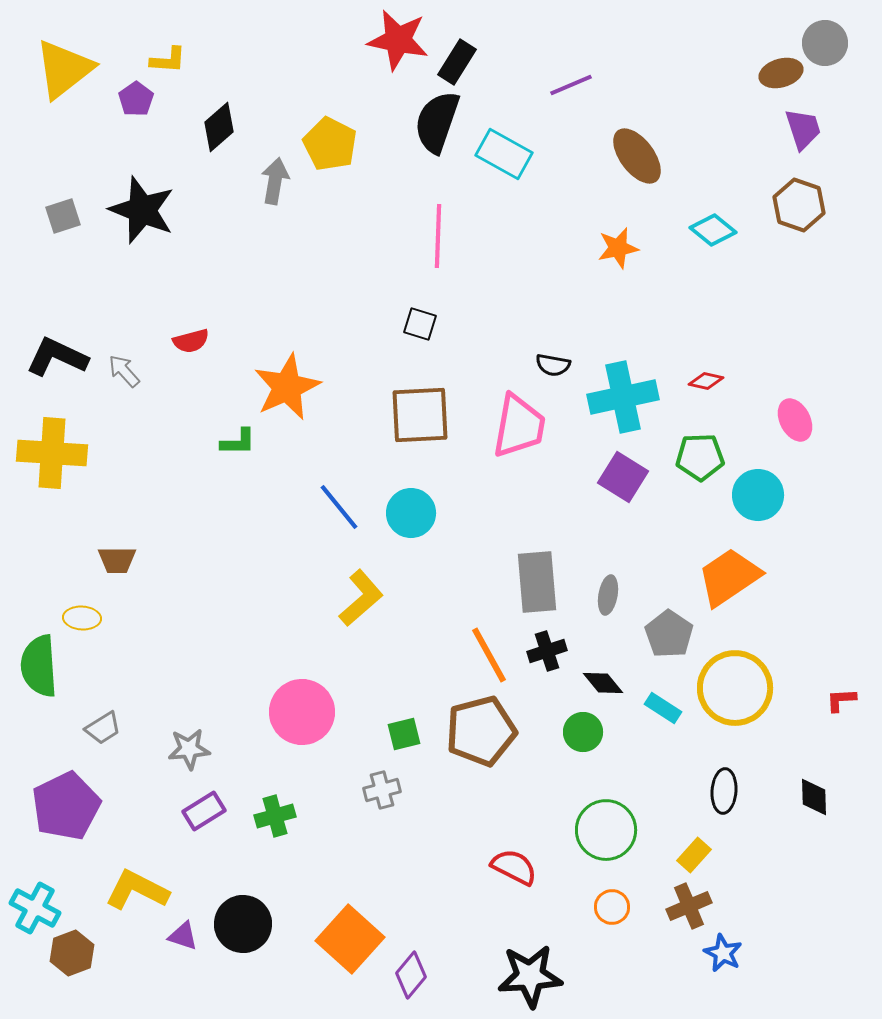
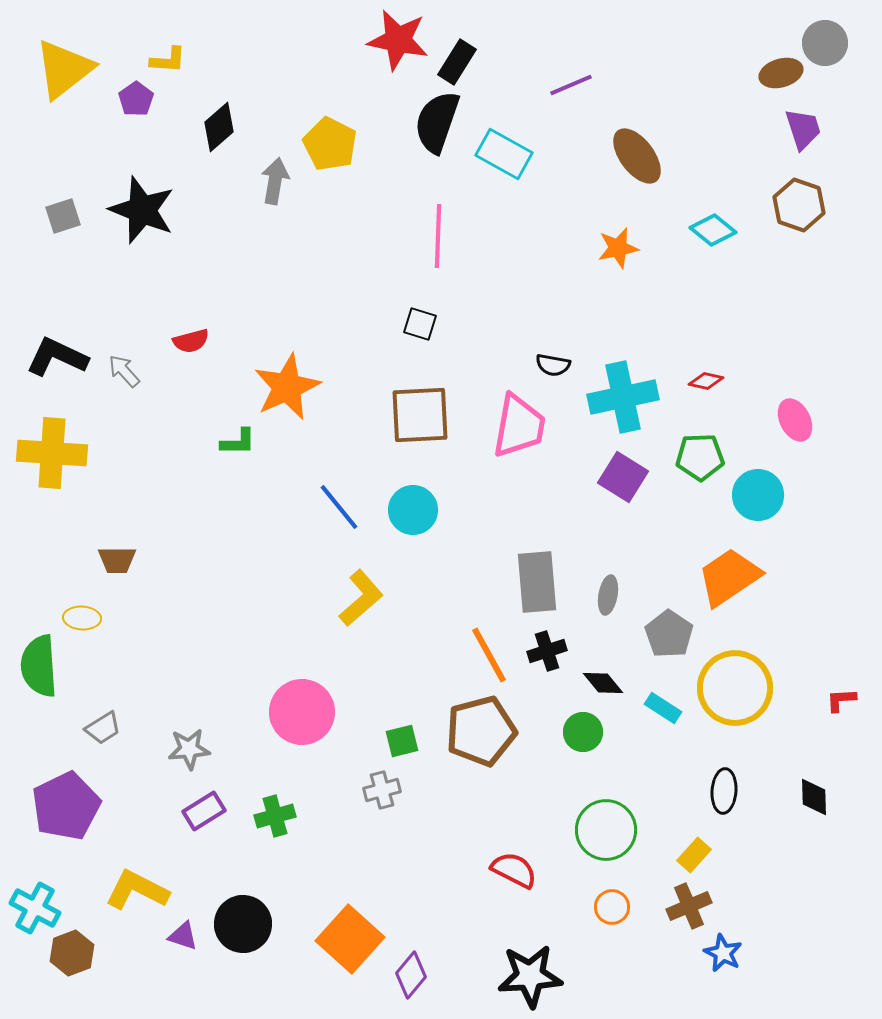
cyan circle at (411, 513): moved 2 px right, 3 px up
green square at (404, 734): moved 2 px left, 7 px down
red semicircle at (514, 867): moved 3 px down
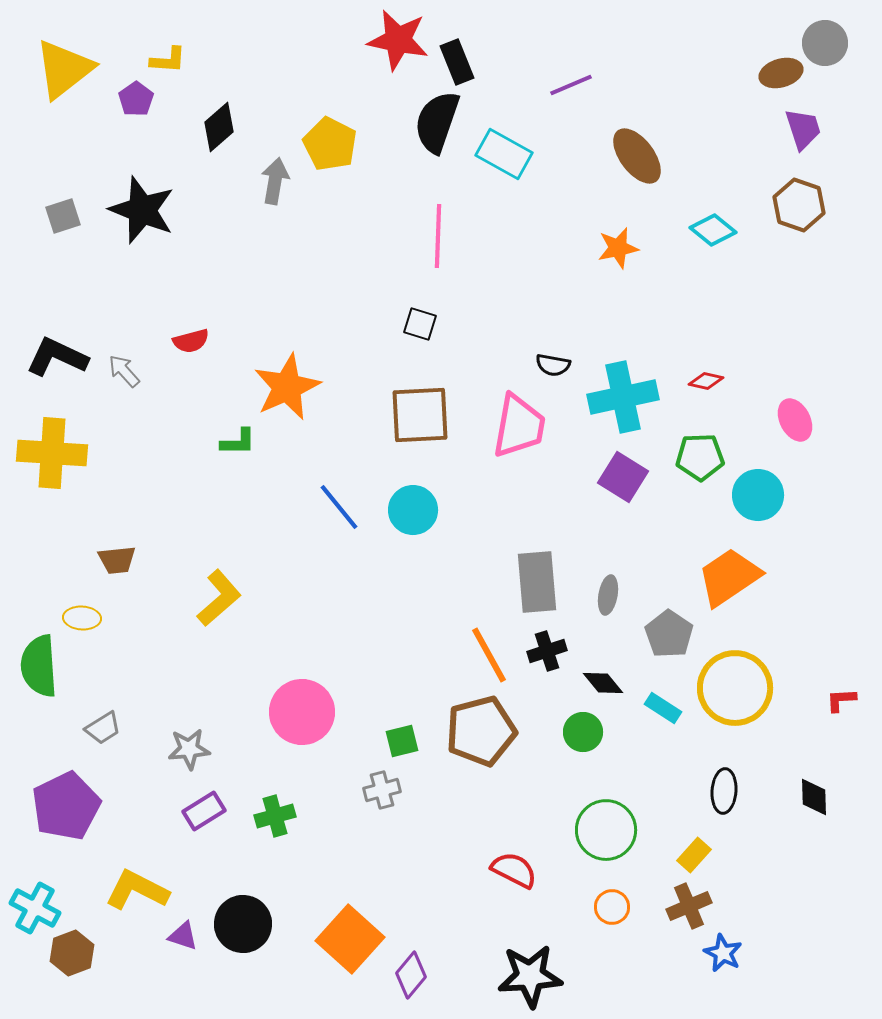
black rectangle at (457, 62): rotated 54 degrees counterclockwise
brown trapezoid at (117, 560): rotated 6 degrees counterclockwise
yellow L-shape at (361, 598): moved 142 px left
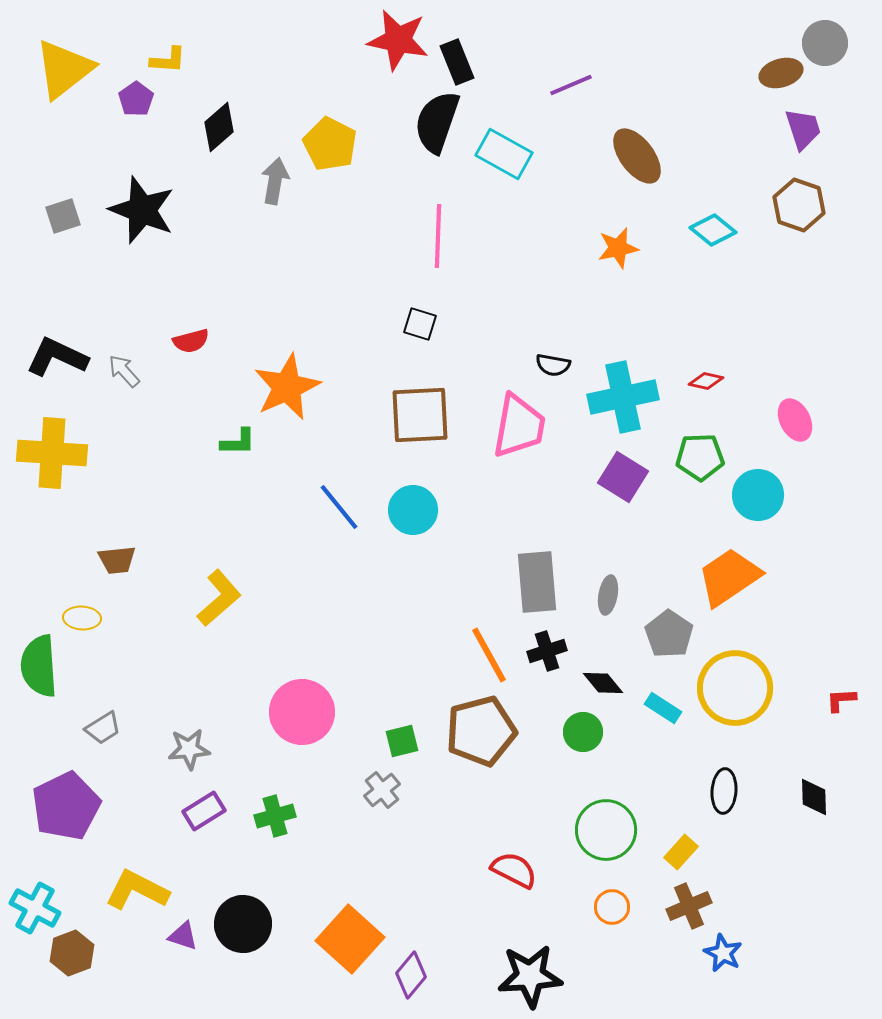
gray cross at (382, 790): rotated 24 degrees counterclockwise
yellow rectangle at (694, 855): moved 13 px left, 3 px up
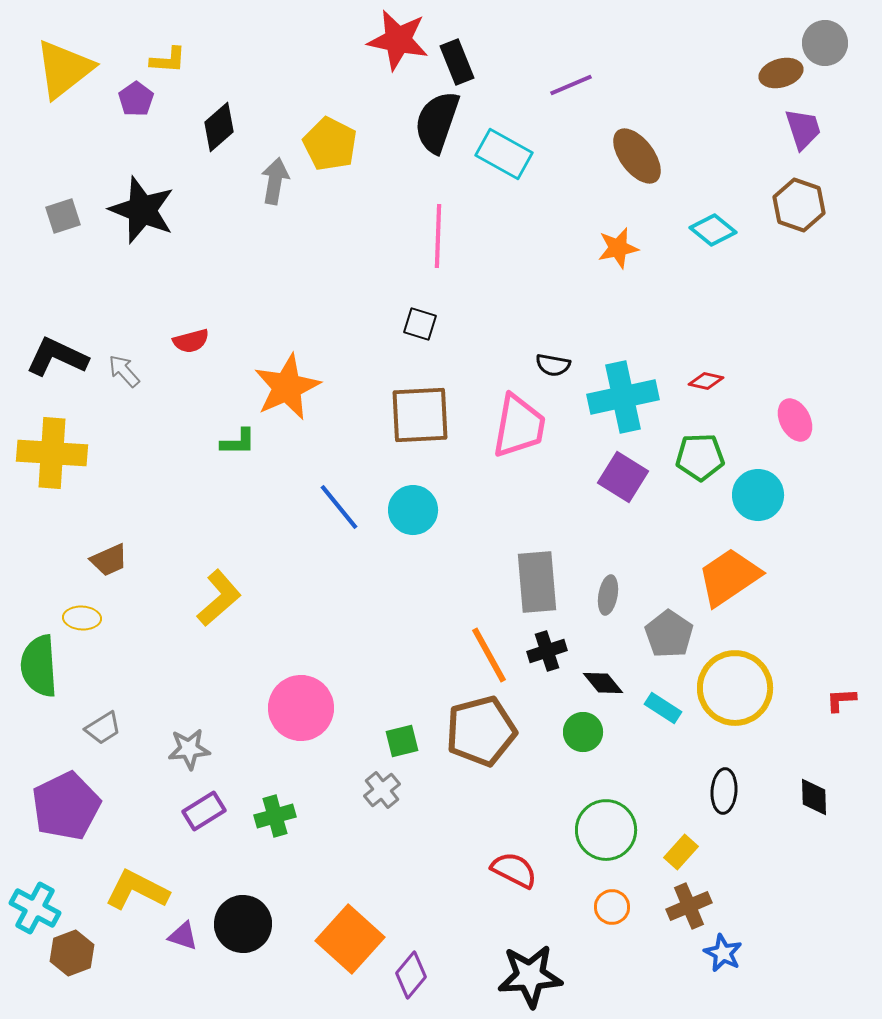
brown trapezoid at (117, 560): moved 8 px left; rotated 18 degrees counterclockwise
pink circle at (302, 712): moved 1 px left, 4 px up
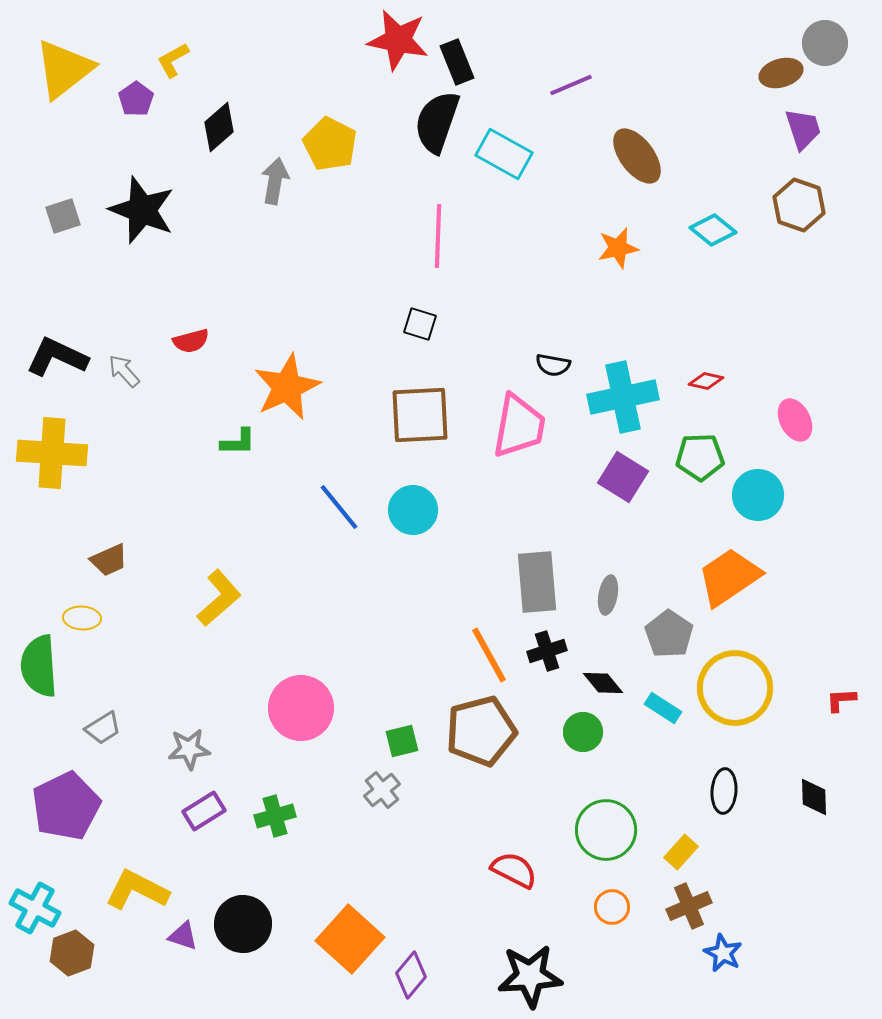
yellow L-shape at (168, 60): moved 5 px right; rotated 147 degrees clockwise
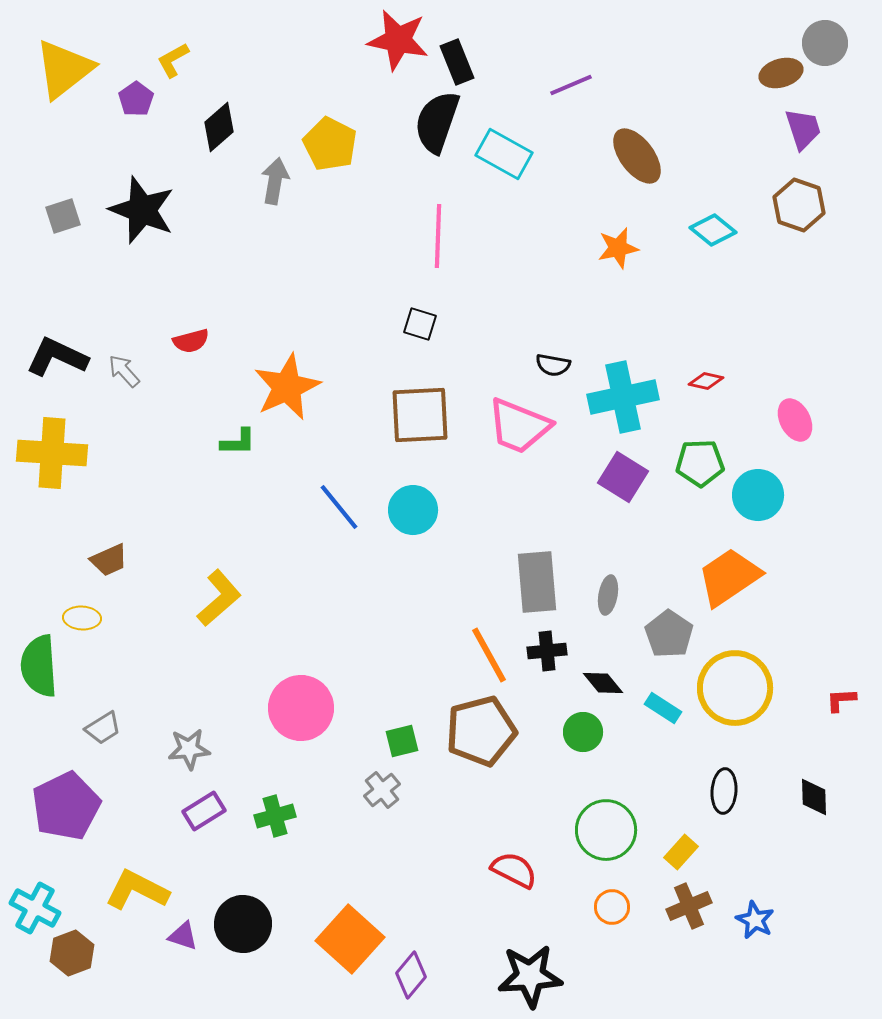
pink trapezoid at (519, 426): rotated 102 degrees clockwise
green pentagon at (700, 457): moved 6 px down
black cross at (547, 651): rotated 12 degrees clockwise
blue star at (723, 953): moved 32 px right, 33 px up
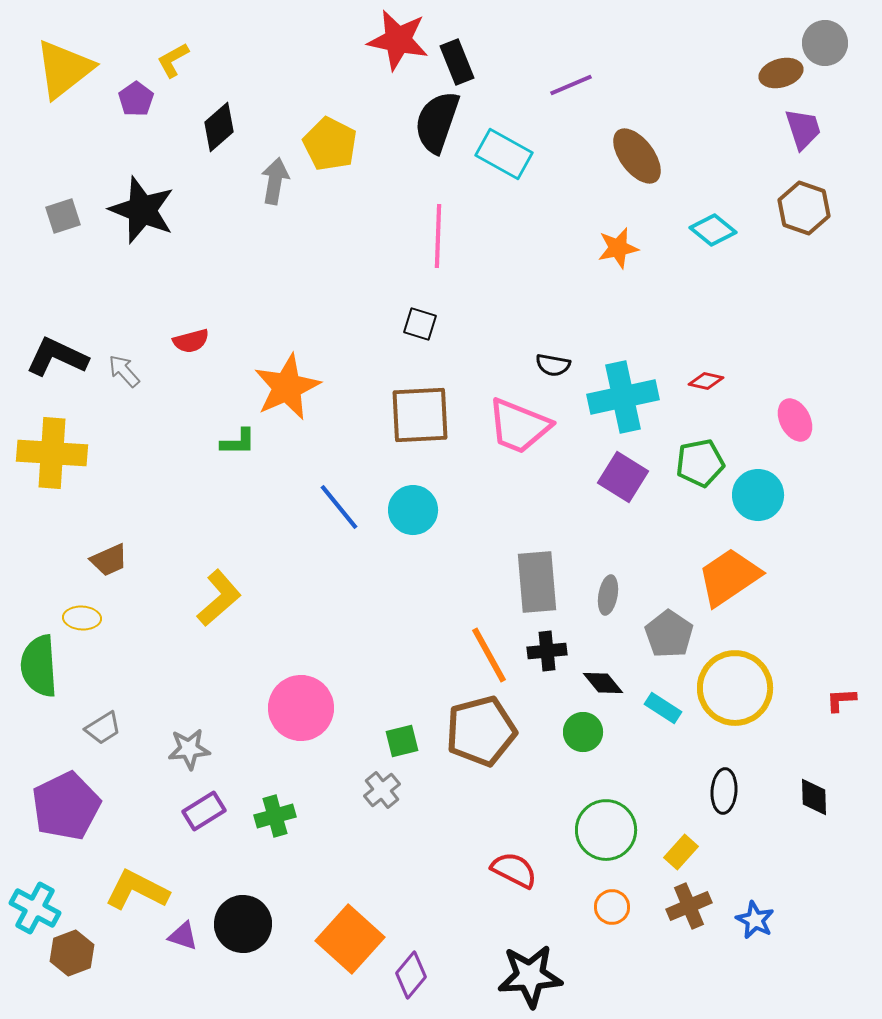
brown hexagon at (799, 205): moved 5 px right, 3 px down
green pentagon at (700, 463): rotated 9 degrees counterclockwise
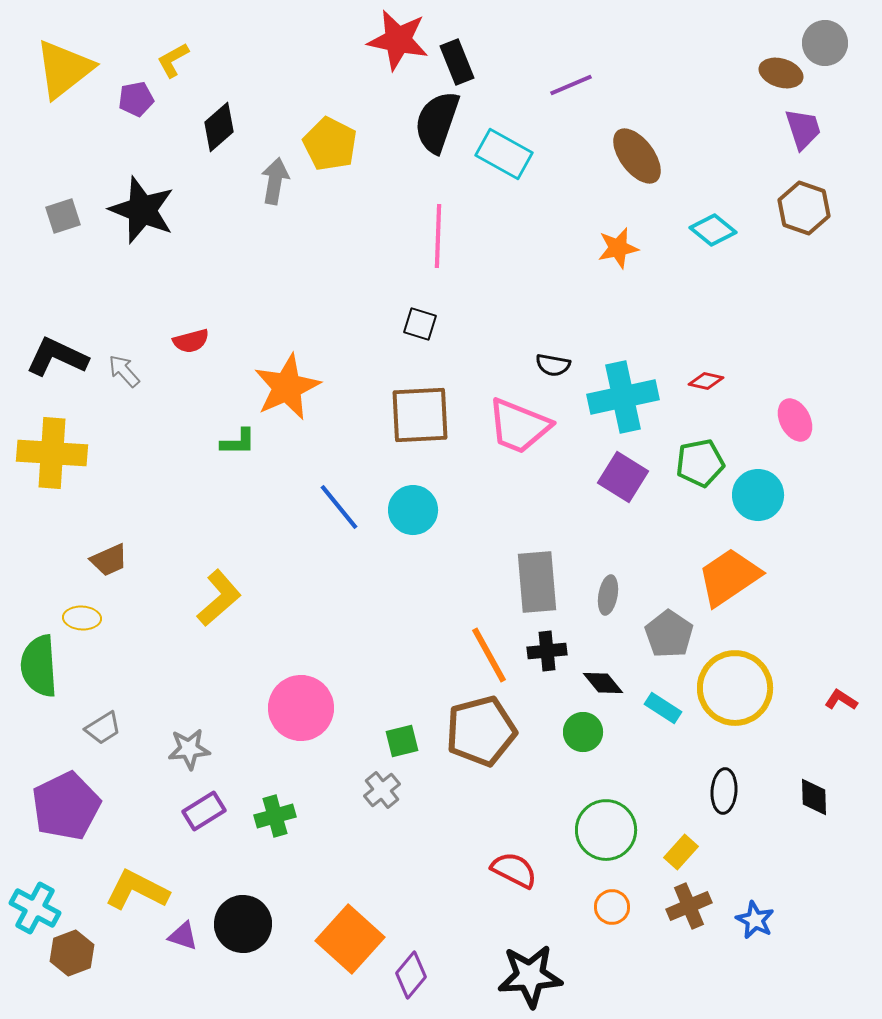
brown ellipse at (781, 73): rotated 33 degrees clockwise
purple pentagon at (136, 99): rotated 24 degrees clockwise
red L-shape at (841, 700): rotated 36 degrees clockwise
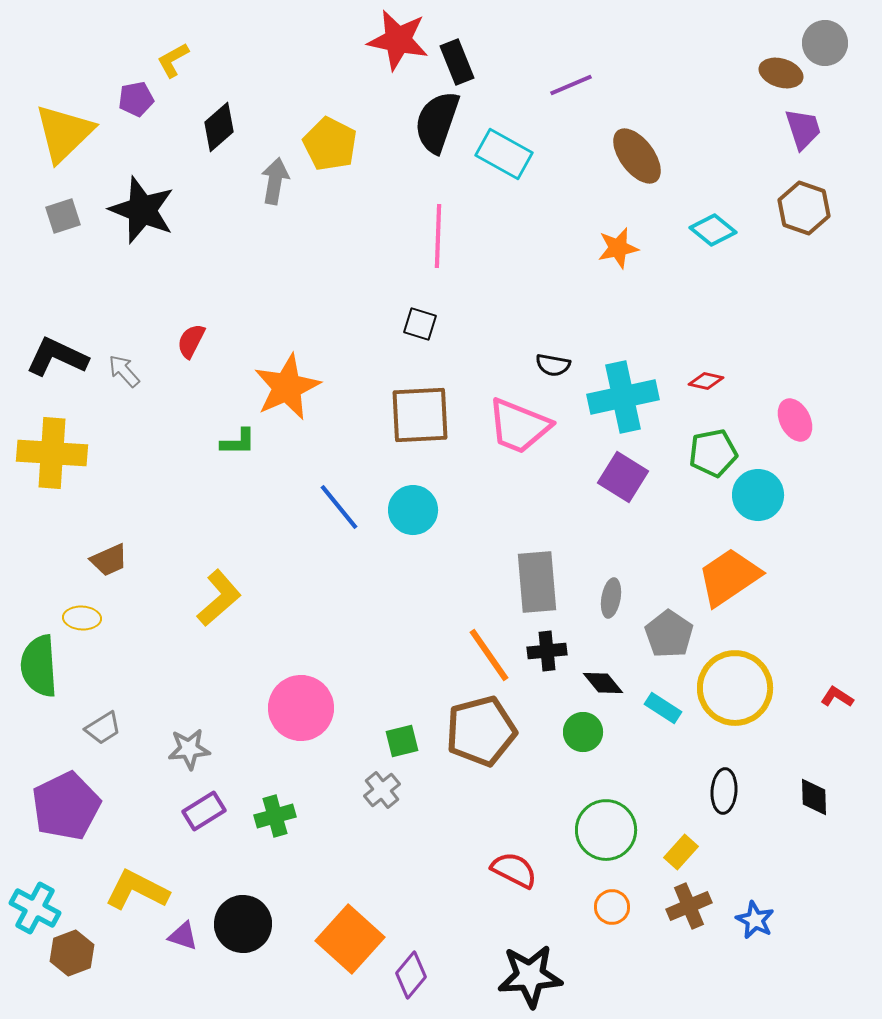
yellow triangle at (64, 69): moved 64 px down; rotated 6 degrees counterclockwise
red semicircle at (191, 341): rotated 132 degrees clockwise
green pentagon at (700, 463): moved 13 px right, 10 px up
gray ellipse at (608, 595): moved 3 px right, 3 px down
orange line at (489, 655): rotated 6 degrees counterclockwise
red L-shape at (841, 700): moved 4 px left, 3 px up
